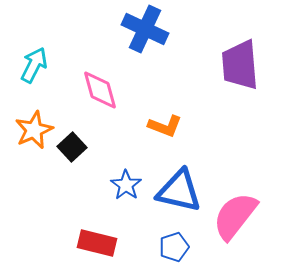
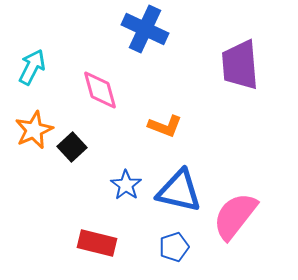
cyan arrow: moved 2 px left, 2 px down
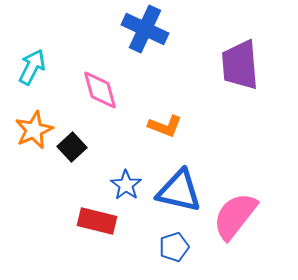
red rectangle: moved 22 px up
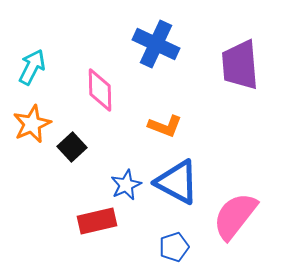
blue cross: moved 11 px right, 15 px down
pink diamond: rotated 15 degrees clockwise
orange star: moved 2 px left, 6 px up
blue star: rotated 12 degrees clockwise
blue triangle: moved 2 px left, 9 px up; rotated 15 degrees clockwise
red rectangle: rotated 27 degrees counterclockwise
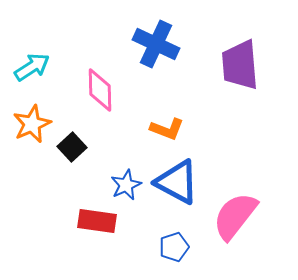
cyan arrow: rotated 30 degrees clockwise
orange L-shape: moved 2 px right, 3 px down
red rectangle: rotated 21 degrees clockwise
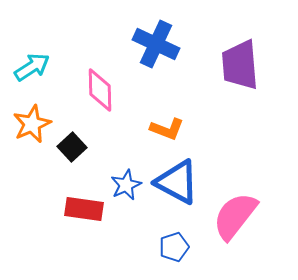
red rectangle: moved 13 px left, 12 px up
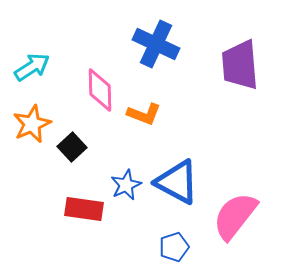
orange L-shape: moved 23 px left, 15 px up
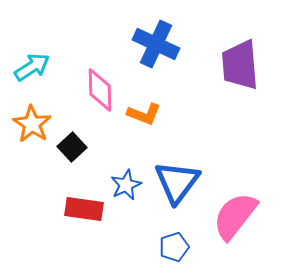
orange star: rotated 15 degrees counterclockwise
blue triangle: rotated 39 degrees clockwise
